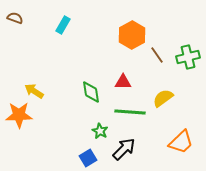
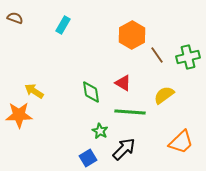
red triangle: moved 1 px down; rotated 30 degrees clockwise
yellow semicircle: moved 1 px right, 3 px up
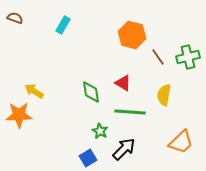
orange hexagon: rotated 16 degrees counterclockwise
brown line: moved 1 px right, 2 px down
yellow semicircle: rotated 45 degrees counterclockwise
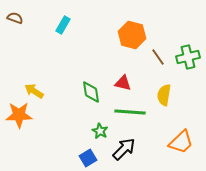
red triangle: rotated 18 degrees counterclockwise
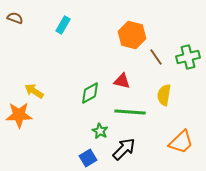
brown line: moved 2 px left
red triangle: moved 1 px left, 2 px up
green diamond: moved 1 px left, 1 px down; rotated 70 degrees clockwise
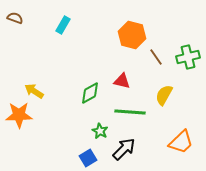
yellow semicircle: rotated 20 degrees clockwise
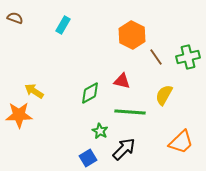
orange hexagon: rotated 12 degrees clockwise
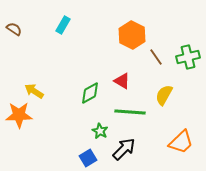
brown semicircle: moved 1 px left, 11 px down; rotated 14 degrees clockwise
red triangle: rotated 18 degrees clockwise
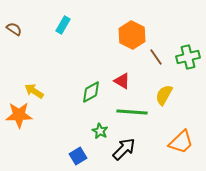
green diamond: moved 1 px right, 1 px up
green line: moved 2 px right
blue square: moved 10 px left, 2 px up
